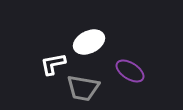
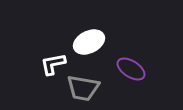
purple ellipse: moved 1 px right, 2 px up
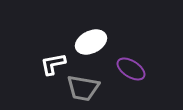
white ellipse: moved 2 px right
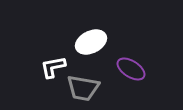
white L-shape: moved 3 px down
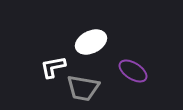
purple ellipse: moved 2 px right, 2 px down
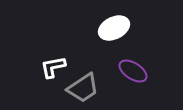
white ellipse: moved 23 px right, 14 px up
gray trapezoid: rotated 44 degrees counterclockwise
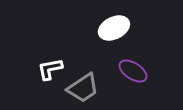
white L-shape: moved 3 px left, 2 px down
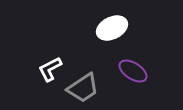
white ellipse: moved 2 px left
white L-shape: rotated 16 degrees counterclockwise
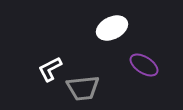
purple ellipse: moved 11 px right, 6 px up
gray trapezoid: rotated 28 degrees clockwise
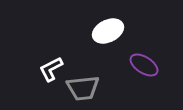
white ellipse: moved 4 px left, 3 px down
white L-shape: moved 1 px right
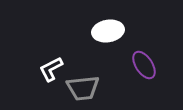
white ellipse: rotated 16 degrees clockwise
purple ellipse: rotated 24 degrees clockwise
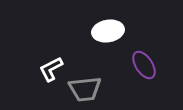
gray trapezoid: moved 2 px right, 1 px down
